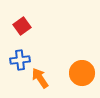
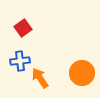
red square: moved 1 px right, 2 px down
blue cross: moved 1 px down
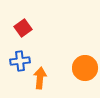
orange circle: moved 3 px right, 5 px up
orange arrow: rotated 40 degrees clockwise
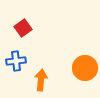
blue cross: moved 4 px left
orange arrow: moved 1 px right, 2 px down
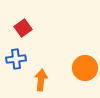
blue cross: moved 2 px up
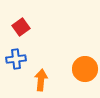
red square: moved 2 px left, 1 px up
orange circle: moved 1 px down
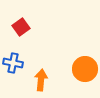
blue cross: moved 3 px left, 4 px down; rotated 18 degrees clockwise
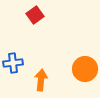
red square: moved 14 px right, 12 px up
blue cross: rotated 18 degrees counterclockwise
